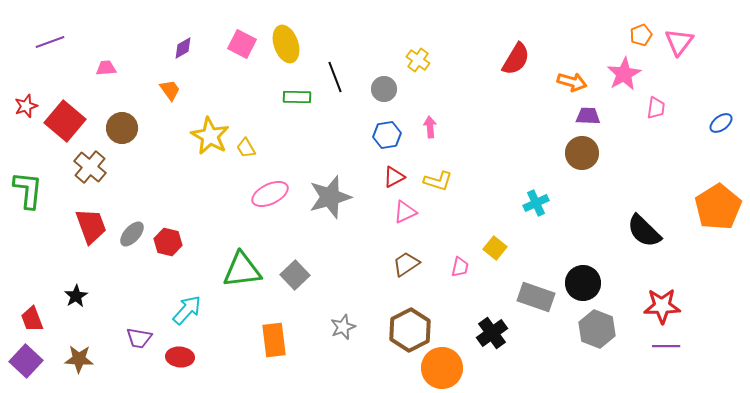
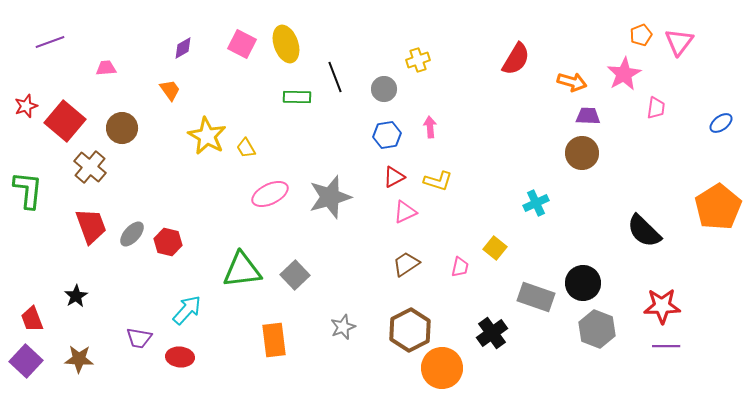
yellow cross at (418, 60): rotated 35 degrees clockwise
yellow star at (210, 136): moved 3 px left
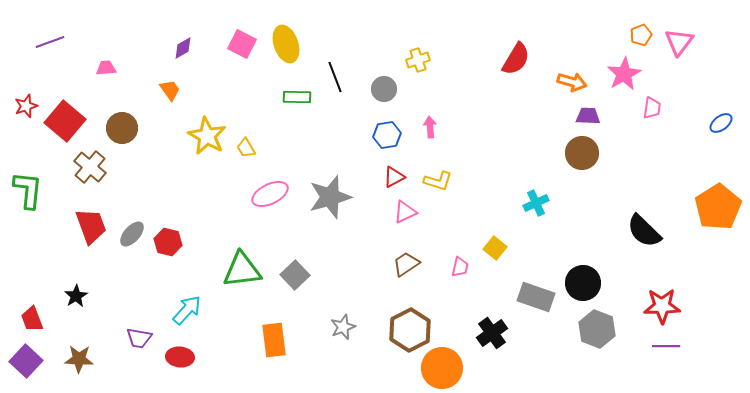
pink trapezoid at (656, 108): moved 4 px left
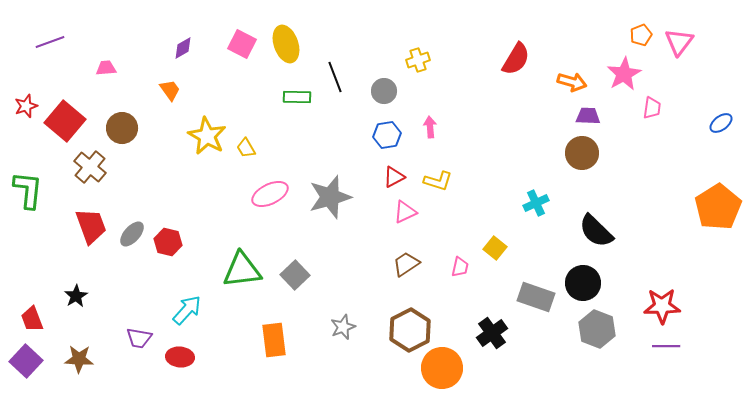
gray circle at (384, 89): moved 2 px down
black semicircle at (644, 231): moved 48 px left
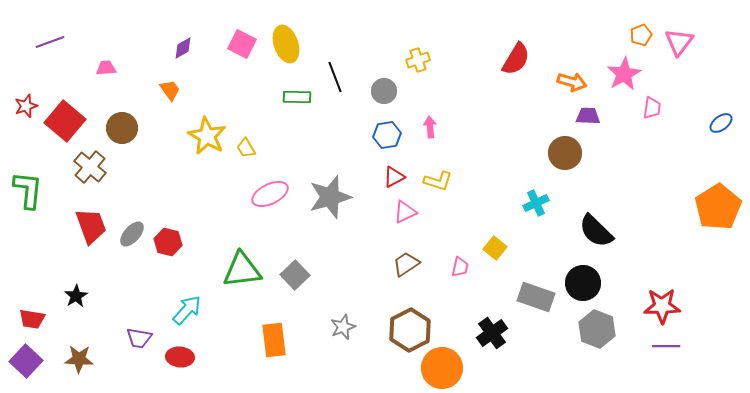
brown circle at (582, 153): moved 17 px left
red trapezoid at (32, 319): rotated 60 degrees counterclockwise
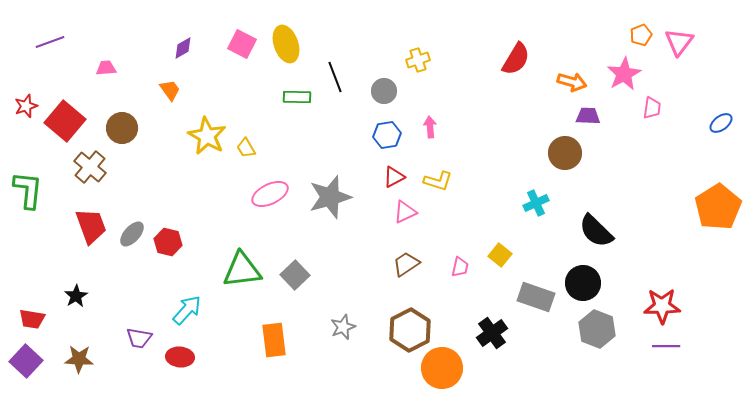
yellow square at (495, 248): moved 5 px right, 7 px down
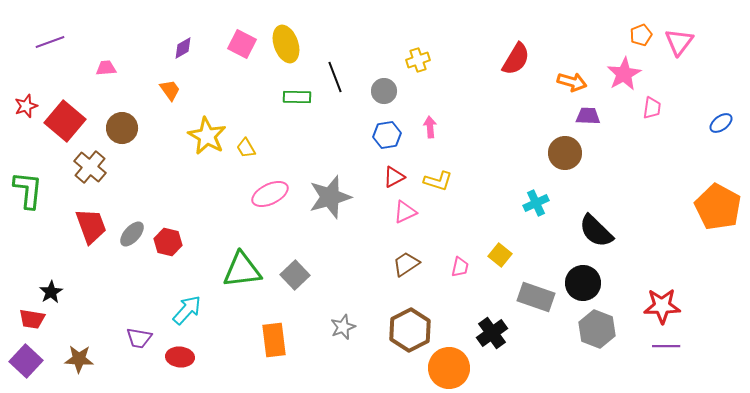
orange pentagon at (718, 207): rotated 12 degrees counterclockwise
black star at (76, 296): moved 25 px left, 4 px up
orange circle at (442, 368): moved 7 px right
